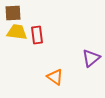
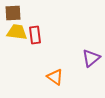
red rectangle: moved 2 px left
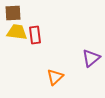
orange triangle: rotated 42 degrees clockwise
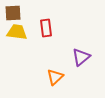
red rectangle: moved 11 px right, 7 px up
purple triangle: moved 10 px left, 1 px up
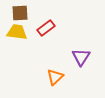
brown square: moved 7 px right
red rectangle: rotated 60 degrees clockwise
purple triangle: rotated 18 degrees counterclockwise
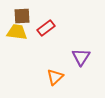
brown square: moved 2 px right, 3 px down
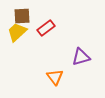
yellow trapezoid: rotated 50 degrees counterclockwise
purple triangle: rotated 42 degrees clockwise
orange triangle: rotated 24 degrees counterclockwise
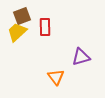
brown square: rotated 18 degrees counterclockwise
red rectangle: moved 1 px left, 1 px up; rotated 54 degrees counterclockwise
orange triangle: moved 1 px right
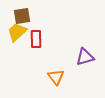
brown square: rotated 12 degrees clockwise
red rectangle: moved 9 px left, 12 px down
purple triangle: moved 4 px right
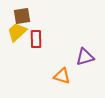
orange triangle: moved 6 px right, 1 px up; rotated 36 degrees counterclockwise
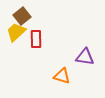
brown square: rotated 30 degrees counterclockwise
yellow trapezoid: moved 1 px left
purple triangle: rotated 24 degrees clockwise
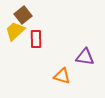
brown square: moved 1 px right, 1 px up
yellow trapezoid: moved 1 px left, 1 px up
